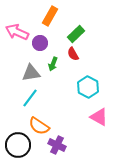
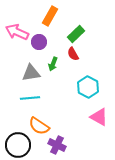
purple circle: moved 1 px left, 1 px up
cyan line: rotated 48 degrees clockwise
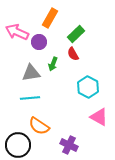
orange rectangle: moved 2 px down
purple cross: moved 12 px right
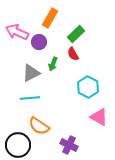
gray triangle: rotated 18 degrees counterclockwise
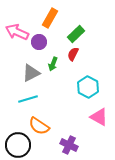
red semicircle: rotated 56 degrees clockwise
cyan line: moved 2 px left, 1 px down; rotated 12 degrees counterclockwise
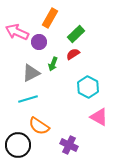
red semicircle: rotated 32 degrees clockwise
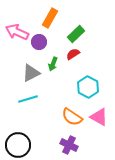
orange semicircle: moved 33 px right, 9 px up
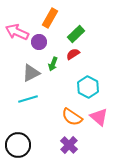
pink triangle: rotated 12 degrees clockwise
purple cross: rotated 18 degrees clockwise
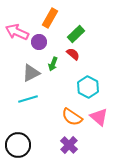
red semicircle: rotated 72 degrees clockwise
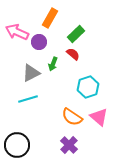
cyan hexagon: rotated 15 degrees clockwise
black circle: moved 1 px left
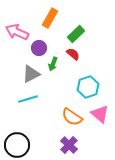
purple circle: moved 6 px down
gray triangle: moved 1 px down
pink triangle: moved 1 px right, 3 px up
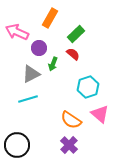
orange semicircle: moved 1 px left, 3 px down
